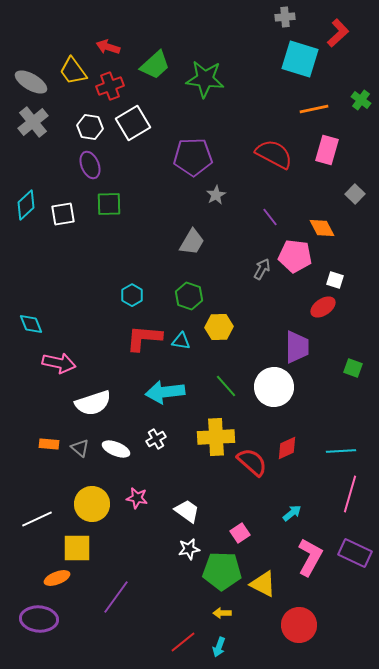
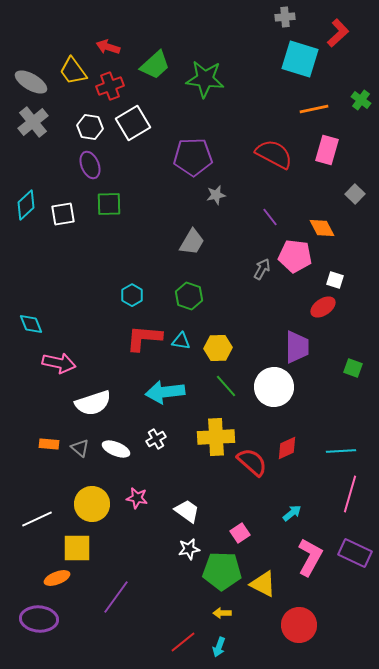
gray star at (216, 195): rotated 18 degrees clockwise
yellow hexagon at (219, 327): moved 1 px left, 21 px down
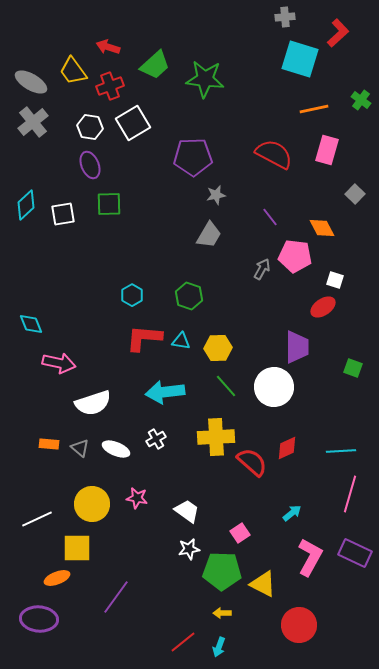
gray trapezoid at (192, 242): moved 17 px right, 7 px up
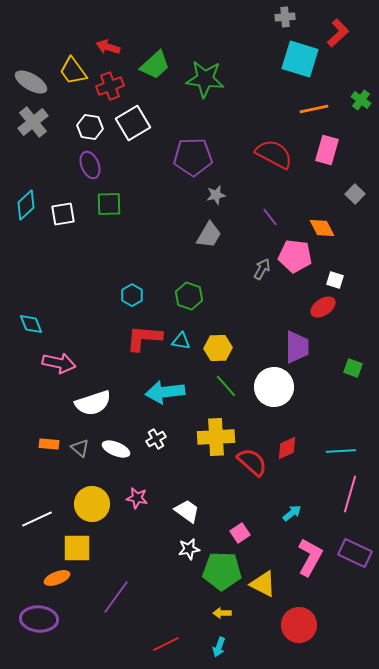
red line at (183, 642): moved 17 px left, 2 px down; rotated 12 degrees clockwise
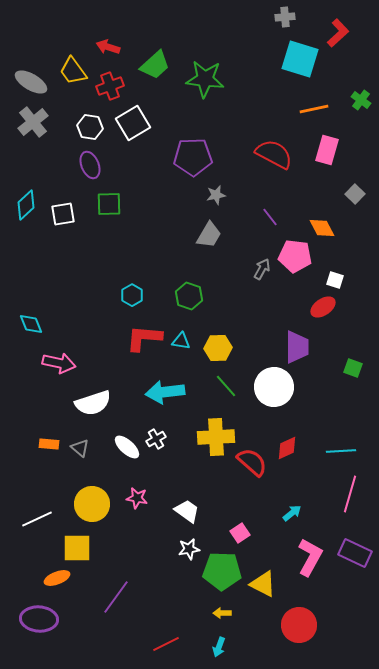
white ellipse at (116, 449): moved 11 px right, 2 px up; rotated 20 degrees clockwise
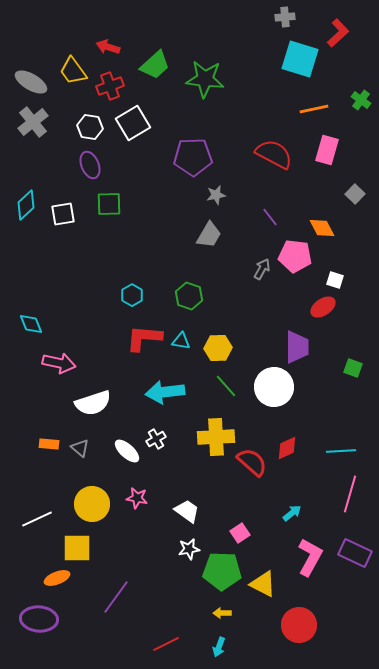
white ellipse at (127, 447): moved 4 px down
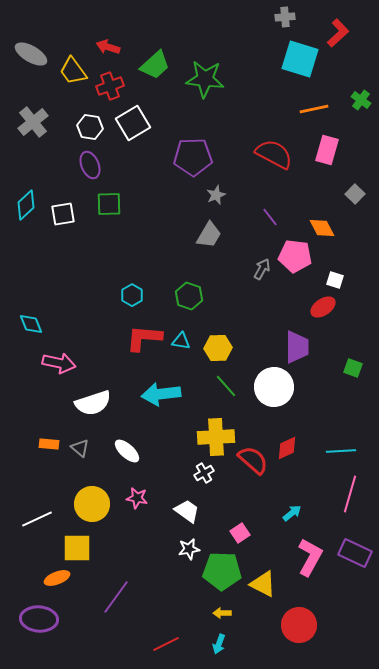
gray ellipse at (31, 82): moved 28 px up
gray star at (216, 195): rotated 12 degrees counterclockwise
cyan arrow at (165, 392): moved 4 px left, 2 px down
white cross at (156, 439): moved 48 px right, 34 px down
red semicircle at (252, 462): moved 1 px right, 2 px up
cyan arrow at (219, 647): moved 3 px up
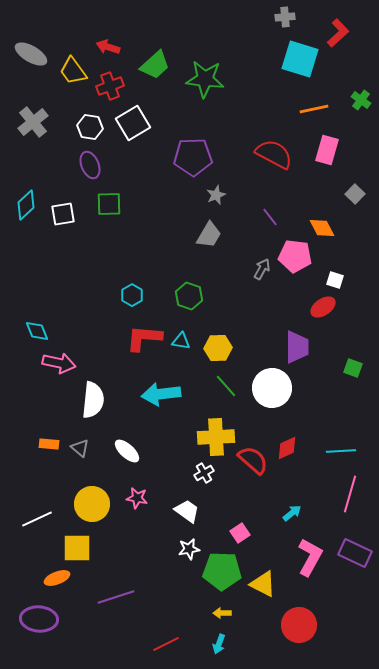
cyan diamond at (31, 324): moved 6 px right, 7 px down
white circle at (274, 387): moved 2 px left, 1 px down
white semicircle at (93, 403): moved 3 px up; rotated 66 degrees counterclockwise
purple line at (116, 597): rotated 36 degrees clockwise
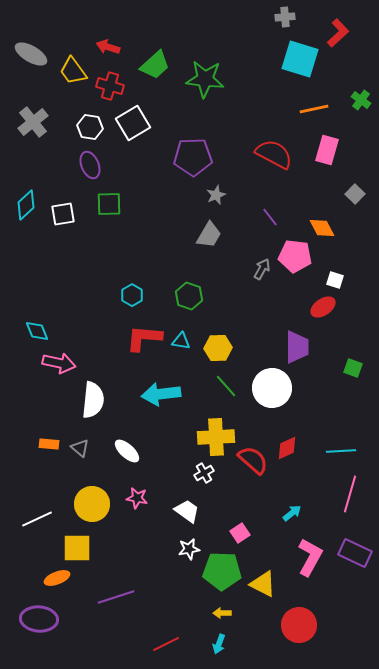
red cross at (110, 86): rotated 36 degrees clockwise
